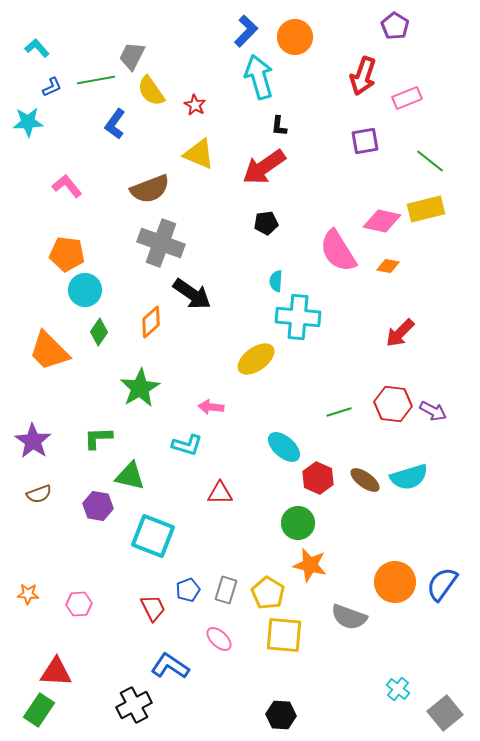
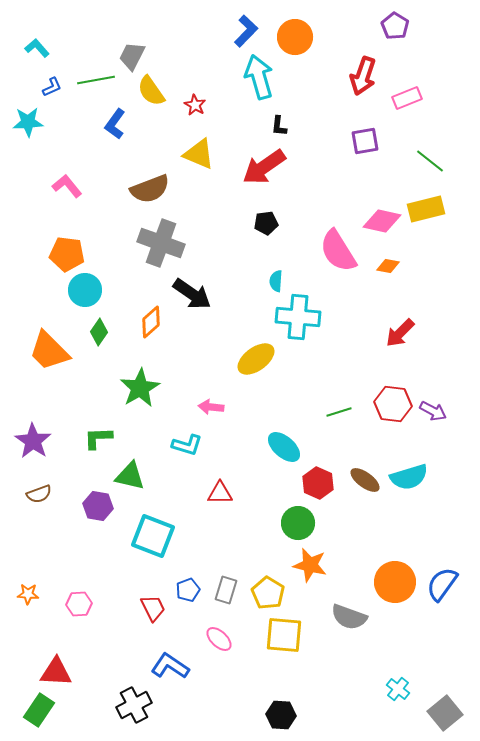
red hexagon at (318, 478): moved 5 px down
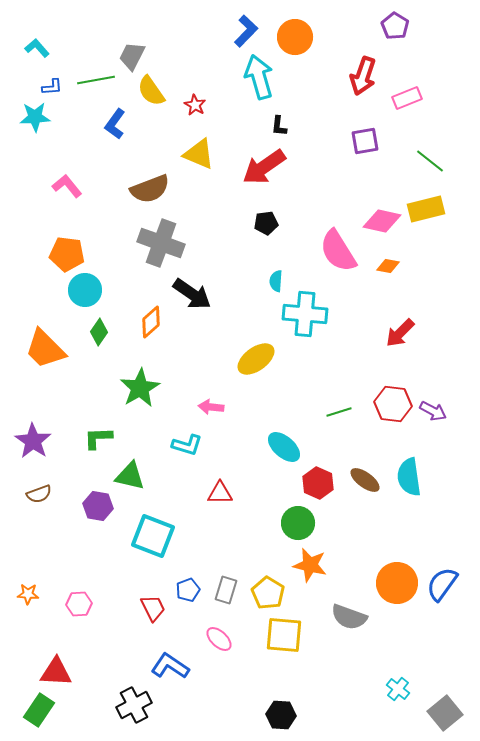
blue L-shape at (52, 87): rotated 20 degrees clockwise
cyan star at (28, 122): moved 7 px right, 5 px up
cyan cross at (298, 317): moved 7 px right, 3 px up
orange trapezoid at (49, 351): moved 4 px left, 2 px up
cyan semicircle at (409, 477): rotated 99 degrees clockwise
orange circle at (395, 582): moved 2 px right, 1 px down
